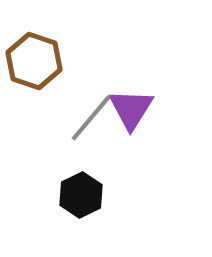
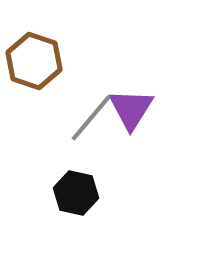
black hexagon: moved 5 px left, 2 px up; rotated 21 degrees counterclockwise
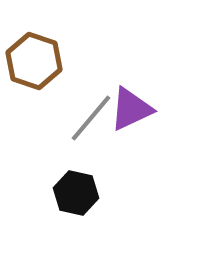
purple triangle: rotated 33 degrees clockwise
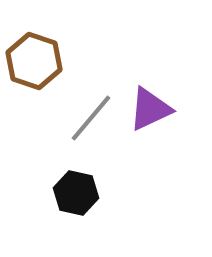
purple triangle: moved 19 px right
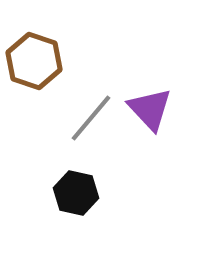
purple triangle: rotated 48 degrees counterclockwise
